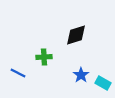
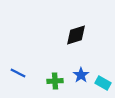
green cross: moved 11 px right, 24 px down
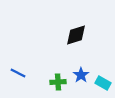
green cross: moved 3 px right, 1 px down
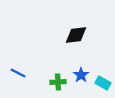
black diamond: rotated 10 degrees clockwise
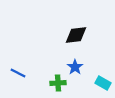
blue star: moved 6 px left, 8 px up
green cross: moved 1 px down
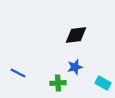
blue star: rotated 21 degrees clockwise
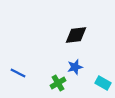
green cross: rotated 28 degrees counterclockwise
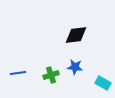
blue star: rotated 21 degrees clockwise
blue line: rotated 35 degrees counterclockwise
green cross: moved 7 px left, 8 px up; rotated 14 degrees clockwise
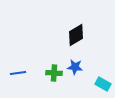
black diamond: rotated 25 degrees counterclockwise
green cross: moved 3 px right, 2 px up; rotated 21 degrees clockwise
cyan rectangle: moved 1 px down
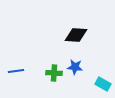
black diamond: rotated 35 degrees clockwise
blue line: moved 2 px left, 2 px up
